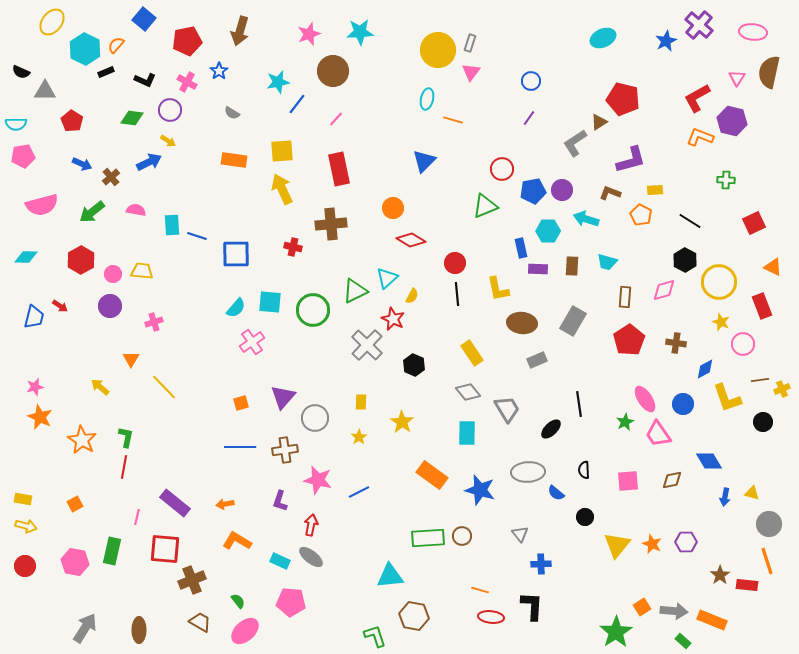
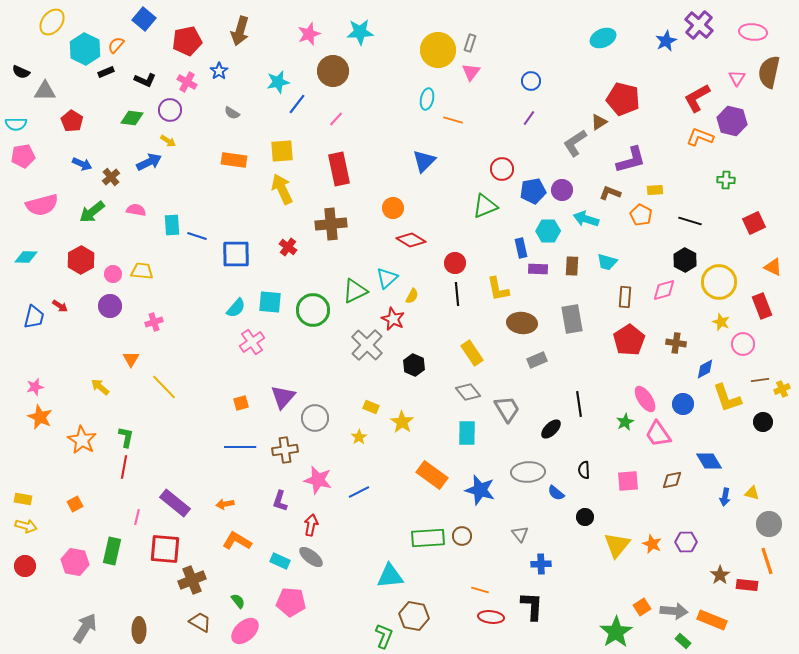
black line at (690, 221): rotated 15 degrees counterclockwise
red cross at (293, 247): moved 5 px left; rotated 24 degrees clockwise
gray rectangle at (573, 321): moved 1 px left, 2 px up; rotated 40 degrees counterclockwise
yellow rectangle at (361, 402): moved 10 px right, 5 px down; rotated 70 degrees counterclockwise
green L-shape at (375, 636): moved 9 px right; rotated 40 degrees clockwise
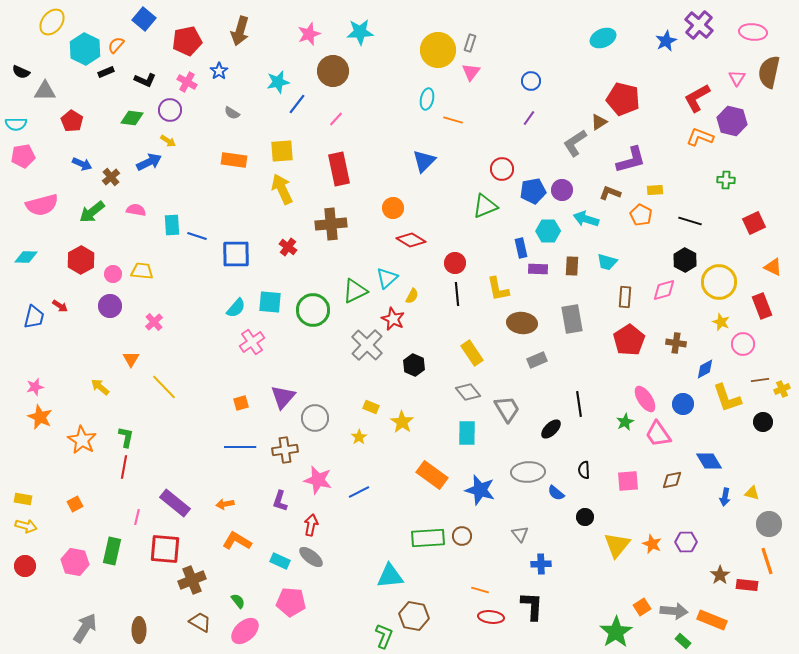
pink cross at (154, 322): rotated 24 degrees counterclockwise
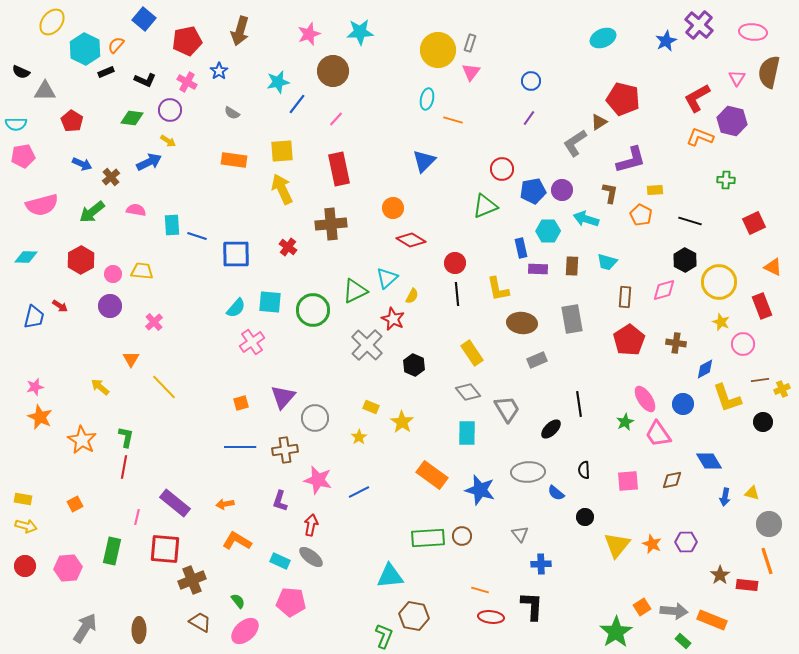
brown L-shape at (610, 193): rotated 80 degrees clockwise
pink hexagon at (75, 562): moved 7 px left, 6 px down; rotated 16 degrees counterclockwise
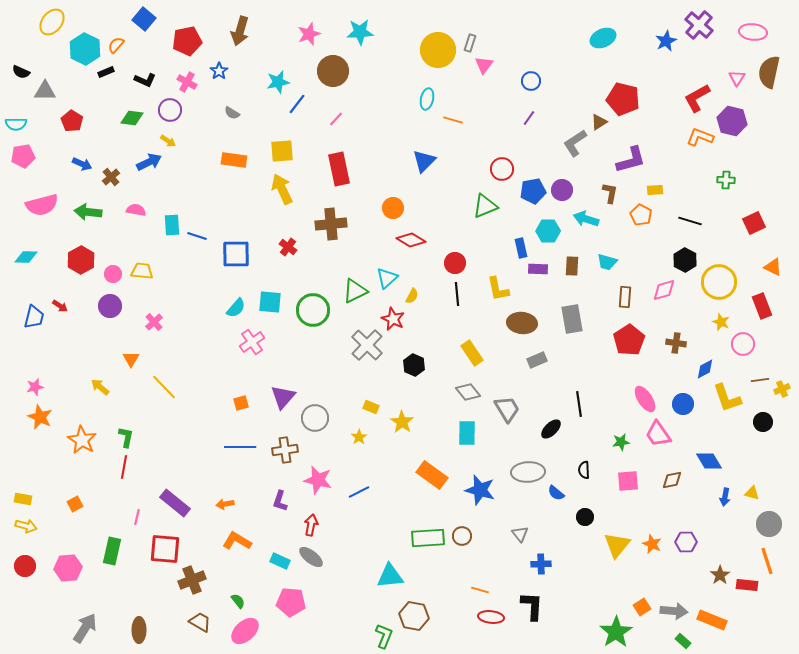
pink triangle at (471, 72): moved 13 px right, 7 px up
green arrow at (92, 212): moved 4 px left; rotated 44 degrees clockwise
green star at (625, 422): moved 4 px left, 20 px down; rotated 18 degrees clockwise
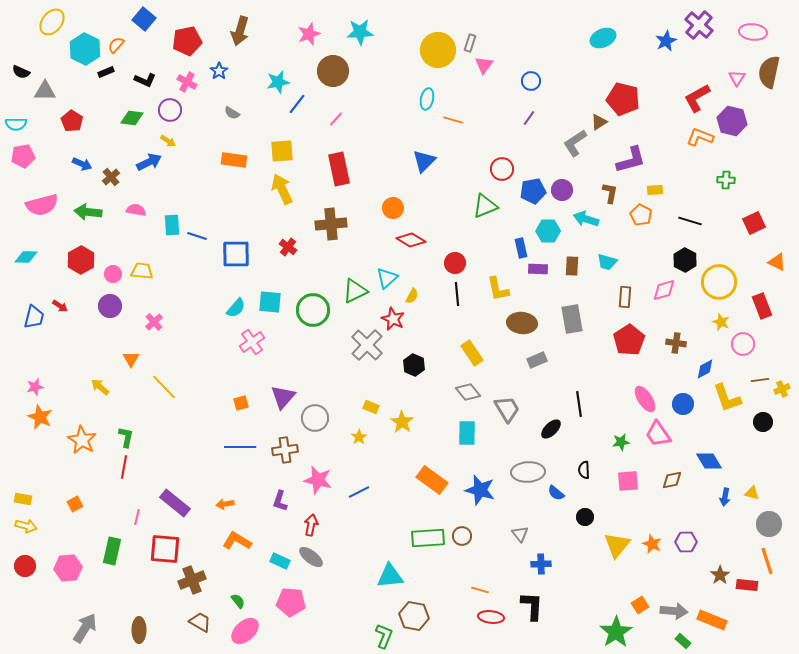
orange triangle at (773, 267): moved 4 px right, 5 px up
orange rectangle at (432, 475): moved 5 px down
orange square at (642, 607): moved 2 px left, 2 px up
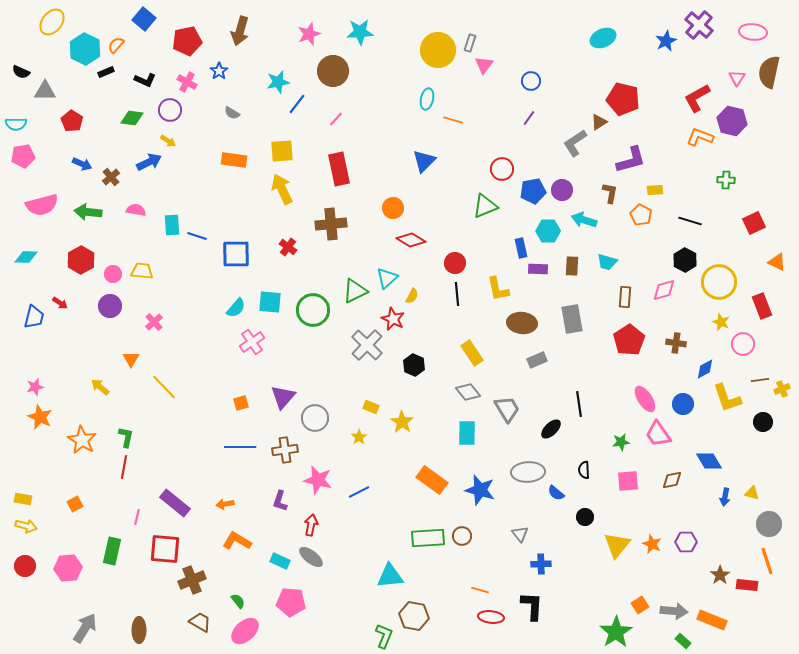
cyan arrow at (586, 219): moved 2 px left, 1 px down
red arrow at (60, 306): moved 3 px up
